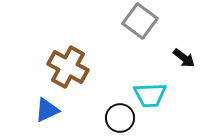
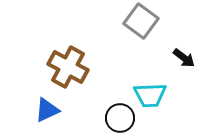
gray square: moved 1 px right
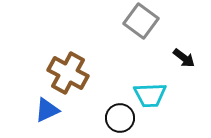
brown cross: moved 6 px down
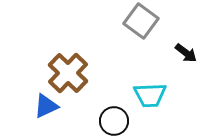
black arrow: moved 2 px right, 5 px up
brown cross: rotated 15 degrees clockwise
blue triangle: moved 1 px left, 4 px up
black circle: moved 6 px left, 3 px down
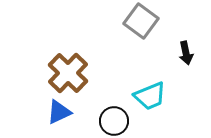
black arrow: rotated 40 degrees clockwise
cyan trapezoid: moved 1 px down; rotated 20 degrees counterclockwise
blue triangle: moved 13 px right, 6 px down
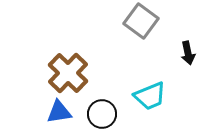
black arrow: moved 2 px right
blue triangle: rotated 16 degrees clockwise
black circle: moved 12 px left, 7 px up
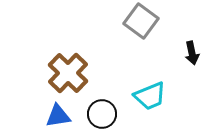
black arrow: moved 4 px right
blue triangle: moved 1 px left, 4 px down
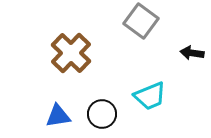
black arrow: rotated 110 degrees clockwise
brown cross: moved 3 px right, 20 px up
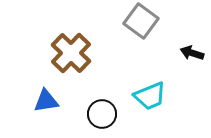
black arrow: rotated 10 degrees clockwise
blue triangle: moved 12 px left, 15 px up
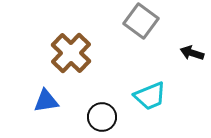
black circle: moved 3 px down
